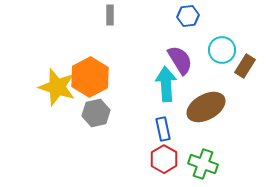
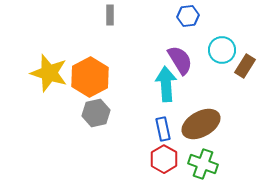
yellow star: moved 8 px left, 14 px up
brown ellipse: moved 5 px left, 17 px down
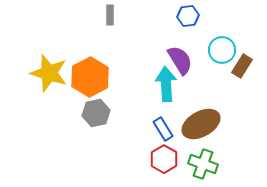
brown rectangle: moved 3 px left
blue rectangle: rotated 20 degrees counterclockwise
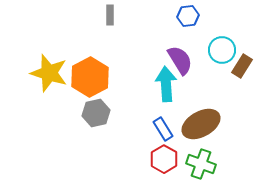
green cross: moved 2 px left
